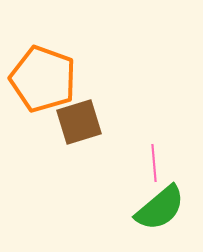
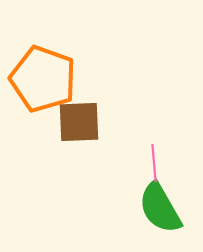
brown square: rotated 15 degrees clockwise
green semicircle: rotated 100 degrees clockwise
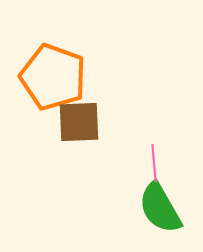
orange pentagon: moved 10 px right, 2 px up
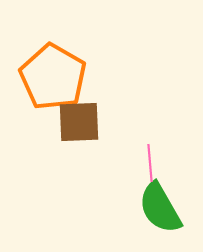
orange pentagon: rotated 10 degrees clockwise
pink line: moved 4 px left
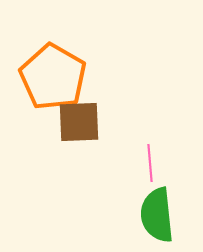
green semicircle: moved 3 px left, 7 px down; rotated 24 degrees clockwise
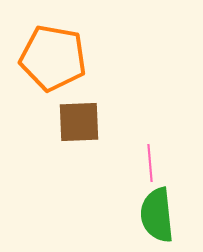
orange pentagon: moved 19 px up; rotated 20 degrees counterclockwise
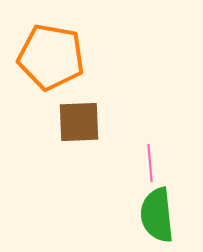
orange pentagon: moved 2 px left, 1 px up
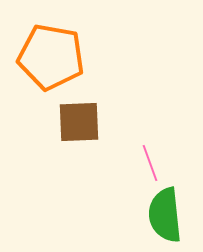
pink line: rotated 15 degrees counterclockwise
green semicircle: moved 8 px right
